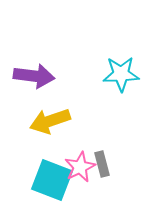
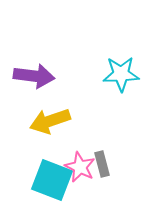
pink star: rotated 20 degrees counterclockwise
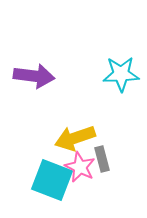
yellow arrow: moved 25 px right, 17 px down
gray rectangle: moved 5 px up
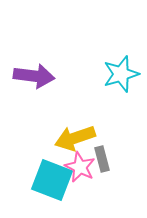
cyan star: rotated 15 degrees counterclockwise
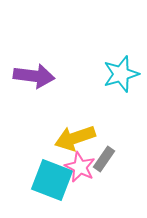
gray rectangle: moved 2 px right; rotated 50 degrees clockwise
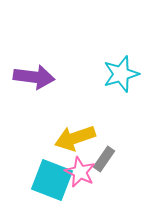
purple arrow: moved 1 px down
pink star: moved 5 px down
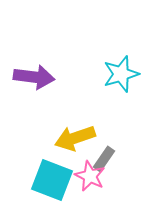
pink star: moved 10 px right, 4 px down
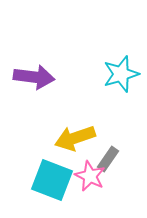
gray rectangle: moved 4 px right
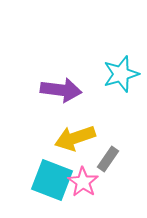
purple arrow: moved 27 px right, 13 px down
pink star: moved 7 px left, 6 px down; rotated 8 degrees clockwise
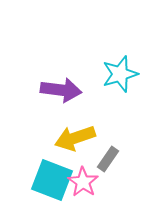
cyan star: moved 1 px left
